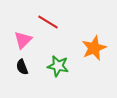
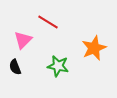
black semicircle: moved 7 px left
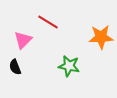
orange star: moved 7 px right, 11 px up; rotated 20 degrees clockwise
green star: moved 11 px right
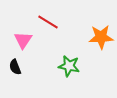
pink triangle: rotated 12 degrees counterclockwise
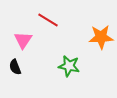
red line: moved 2 px up
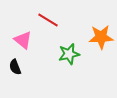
pink triangle: rotated 24 degrees counterclockwise
green star: moved 12 px up; rotated 25 degrees counterclockwise
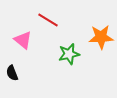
black semicircle: moved 3 px left, 6 px down
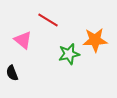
orange star: moved 6 px left, 3 px down
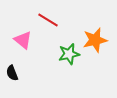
orange star: rotated 10 degrees counterclockwise
